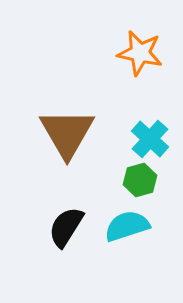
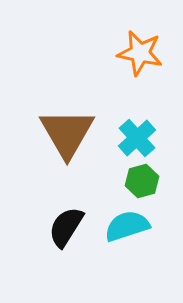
cyan cross: moved 13 px left, 1 px up; rotated 6 degrees clockwise
green hexagon: moved 2 px right, 1 px down
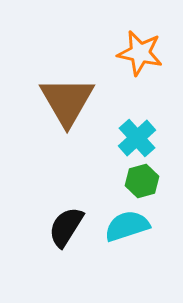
brown triangle: moved 32 px up
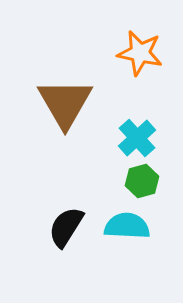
brown triangle: moved 2 px left, 2 px down
cyan semicircle: rotated 21 degrees clockwise
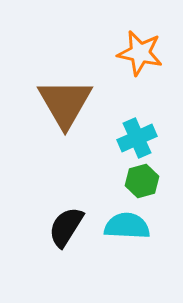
cyan cross: rotated 18 degrees clockwise
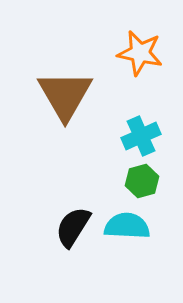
brown triangle: moved 8 px up
cyan cross: moved 4 px right, 2 px up
black semicircle: moved 7 px right
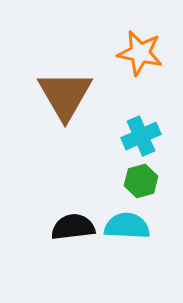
green hexagon: moved 1 px left
black semicircle: rotated 51 degrees clockwise
